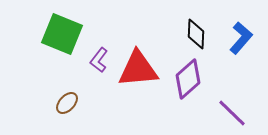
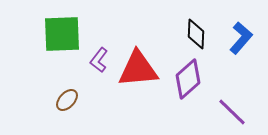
green square: rotated 24 degrees counterclockwise
brown ellipse: moved 3 px up
purple line: moved 1 px up
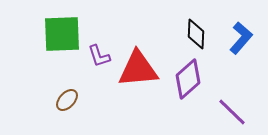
purple L-shape: moved 4 px up; rotated 55 degrees counterclockwise
